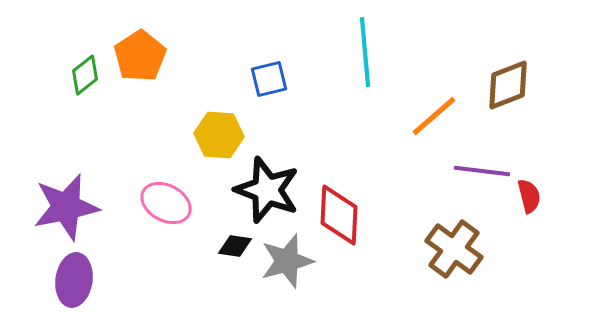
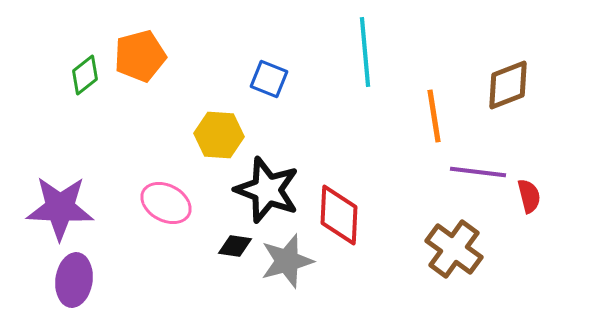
orange pentagon: rotated 18 degrees clockwise
blue square: rotated 36 degrees clockwise
orange line: rotated 58 degrees counterclockwise
purple line: moved 4 px left, 1 px down
purple star: moved 6 px left, 1 px down; rotated 14 degrees clockwise
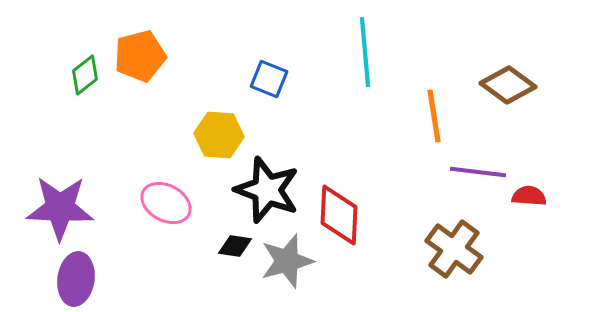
brown diamond: rotated 58 degrees clockwise
red semicircle: rotated 72 degrees counterclockwise
purple ellipse: moved 2 px right, 1 px up
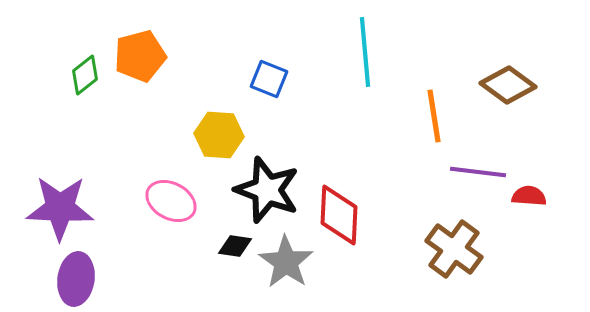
pink ellipse: moved 5 px right, 2 px up
gray star: moved 1 px left, 1 px down; rotated 22 degrees counterclockwise
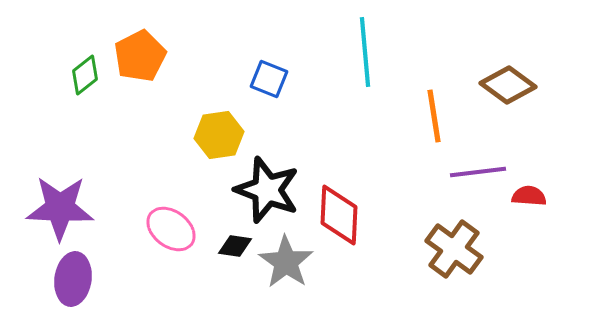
orange pentagon: rotated 12 degrees counterclockwise
yellow hexagon: rotated 12 degrees counterclockwise
purple line: rotated 14 degrees counterclockwise
pink ellipse: moved 28 px down; rotated 9 degrees clockwise
purple ellipse: moved 3 px left
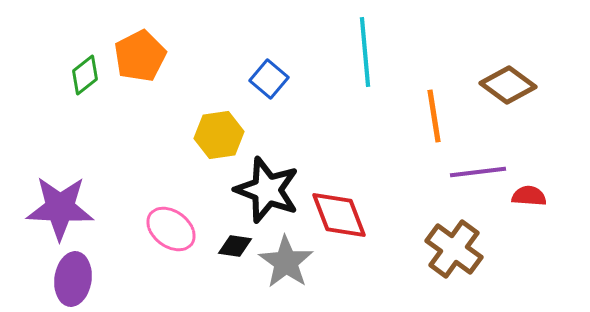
blue square: rotated 18 degrees clockwise
red diamond: rotated 24 degrees counterclockwise
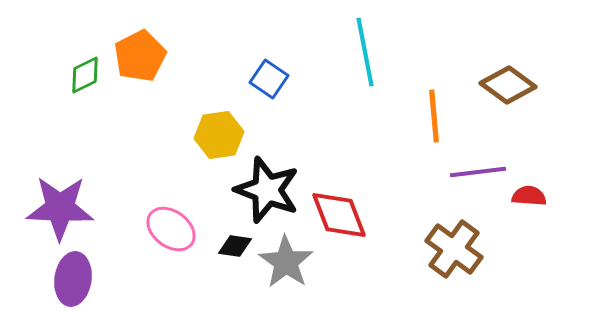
cyan line: rotated 6 degrees counterclockwise
green diamond: rotated 12 degrees clockwise
blue square: rotated 6 degrees counterclockwise
orange line: rotated 4 degrees clockwise
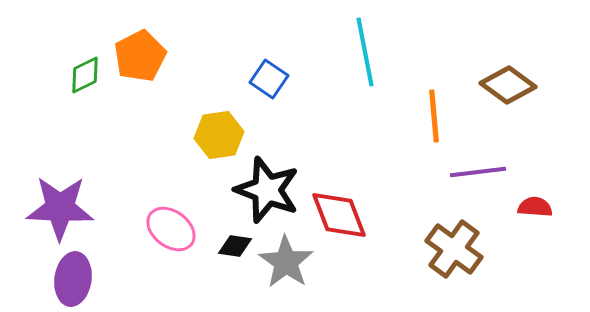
red semicircle: moved 6 px right, 11 px down
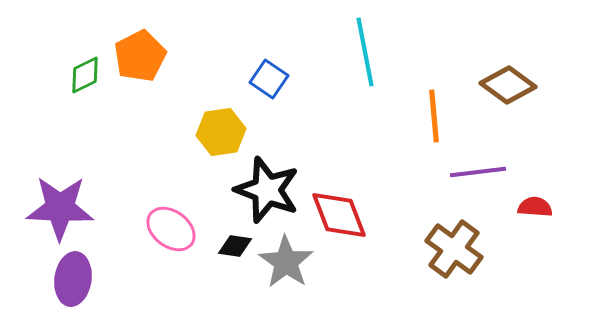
yellow hexagon: moved 2 px right, 3 px up
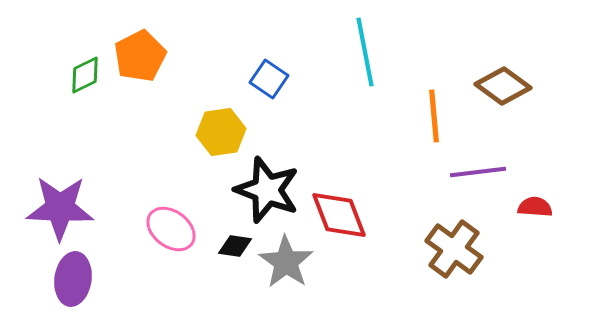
brown diamond: moved 5 px left, 1 px down
